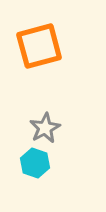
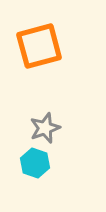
gray star: rotated 8 degrees clockwise
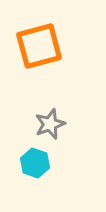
gray star: moved 5 px right, 4 px up
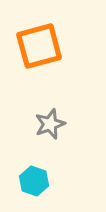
cyan hexagon: moved 1 px left, 18 px down
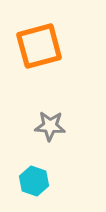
gray star: moved 2 px down; rotated 24 degrees clockwise
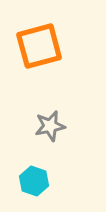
gray star: rotated 16 degrees counterclockwise
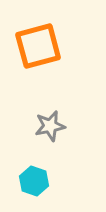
orange square: moved 1 px left
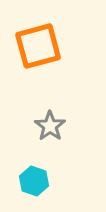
gray star: rotated 24 degrees counterclockwise
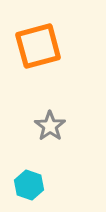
cyan hexagon: moved 5 px left, 4 px down
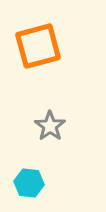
cyan hexagon: moved 2 px up; rotated 12 degrees counterclockwise
